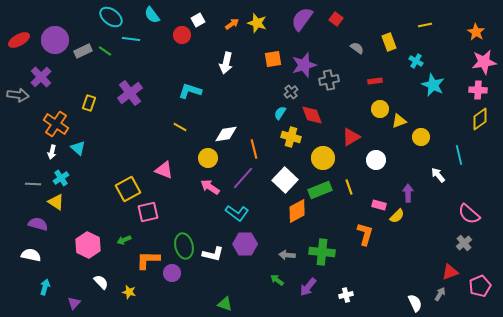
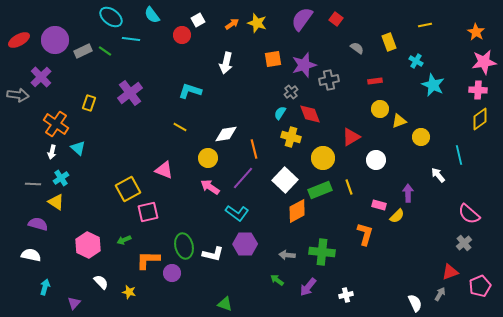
red diamond at (312, 115): moved 2 px left, 1 px up
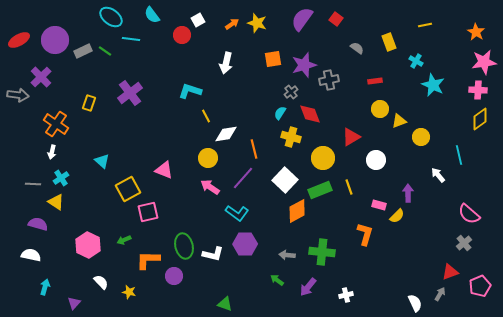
yellow line at (180, 127): moved 26 px right, 11 px up; rotated 32 degrees clockwise
cyan triangle at (78, 148): moved 24 px right, 13 px down
purple circle at (172, 273): moved 2 px right, 3 px down
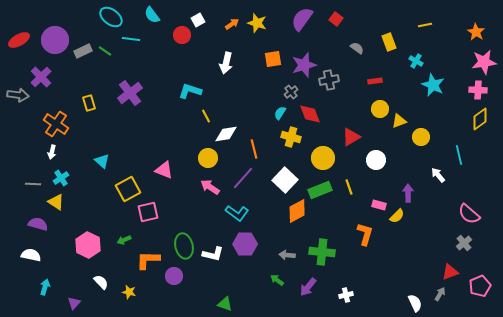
yellow rectangle at (89, 103): rotated 35 degrees counterclockwise
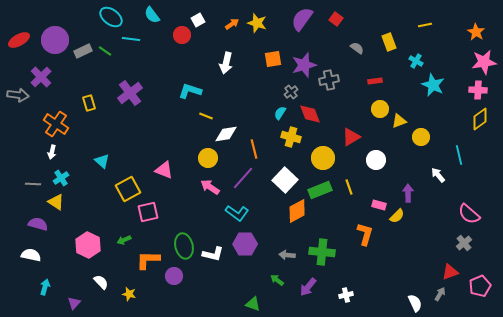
yellow line at (206, 116): rotated 40 degrees counterclockwise
yellow star at (129, 292): moved 2 px down
green triangle at (225, 304): moved 28 px right
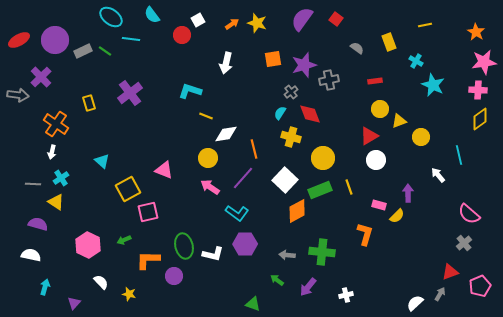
red triangle at (351, 137): moved 18 px right, 1 px up
white semicircle at (415, 303): rotated 108 degrees counterclockwise
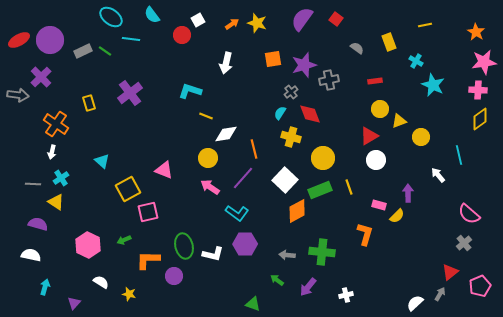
purple circle at (55, 40): moved 5 px left
red triangle at (450, 272): rotated 18 degrees counterclockwise
white semicircle at (101, 282): rotated 14 degrees counterclockwise
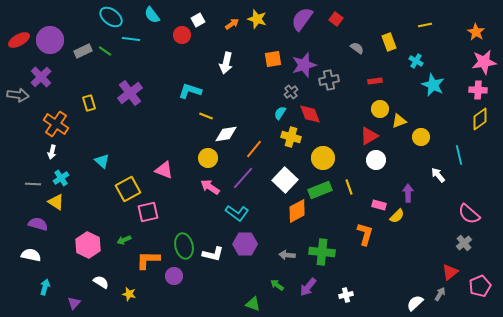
yellow star at (257, 23): moved 4 px up
orange line at (254, 149): rotated 54 degrees clockwise
green arrow at (277, 280): moved 5 px down
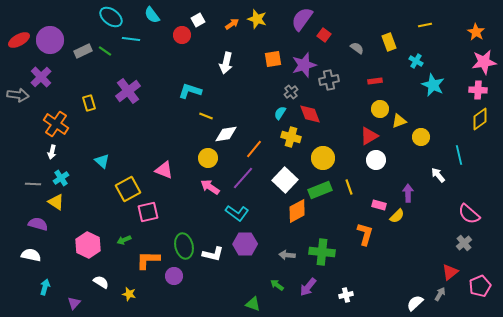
red square at (336, 19): moved 12 px left, 16 px down
purple cross at (130, 93): moved 2 px left, 2 px up
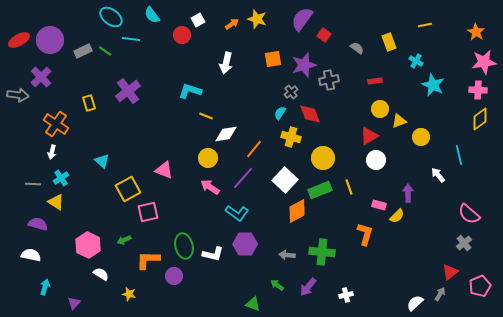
white semicircle at (101, 282): moved 8 px up
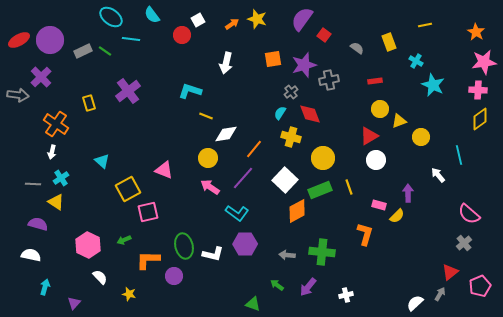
white semicircle at (101, 274): moved 1 px left, 3 px down; rotated 14 degrees clockwise
